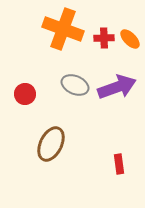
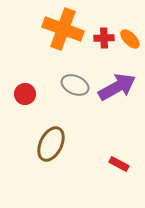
purple arrow: rotated 9 degrees counterclockwise
red rectangle: rotated 54 degrees counterclockwise
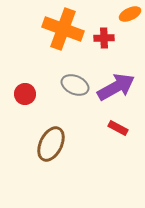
orange ellipse: moved 25 px up; rotated 70 degrees counterclockwise
purple arrow: moved 1 px left
red rectangle: moved 1 px left, 36 px up
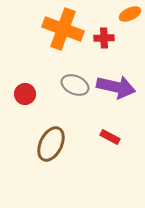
purple arrow: rotated 42 degrees clockwise
red rectangle: moved 8 px left, 9 px down
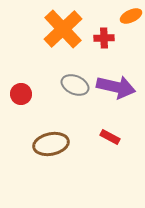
orange ellipse: moved 1 px right, 2 px down
orange cross: rotated 27 degrees clockwise
red circle: moved 4 px left
brown ellipse: rotated 52 degrees clockwise
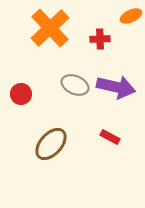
orange cross: moved 13 px left, 1 px up
red cross: moved 4 px left, 1 px down
brown ellipse: rotated 36 degrees counterclockwise
